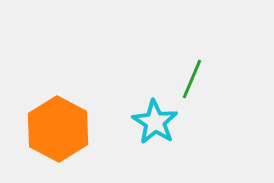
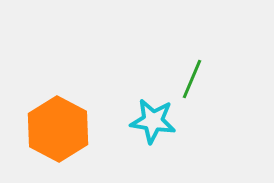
cyan star: moved 2 px left, 1 px up; rotated 24 degrees counterclockwise
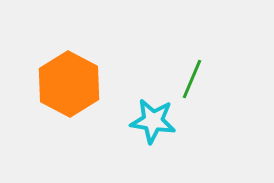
orange hexagon: moved 11 px right, 45 px up
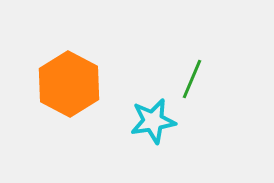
cyan star: rotated 18 degrees counterclockwise
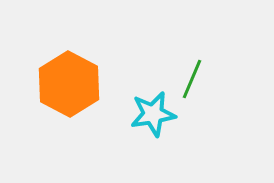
cyan star: moved 7 px up
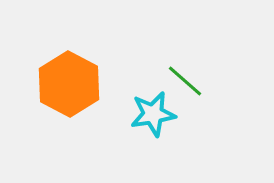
green line: moved 7 px left, 2 px down; rotated 72 degrees counterclockwise
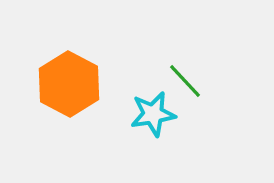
green line: rotated 6 degrees clockwise
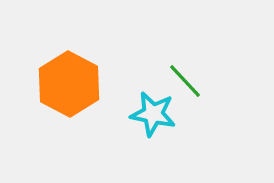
cyan star: rotated 21 degrees clockwise
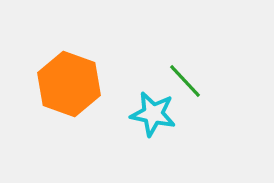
orange hexagon: rotated 8 degrees counterclockwise
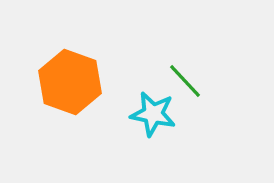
orange hexagon: moved 1 px right, 2 px up
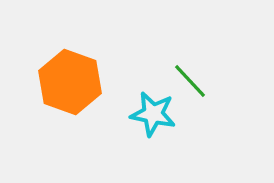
green line: moved 5 px right
